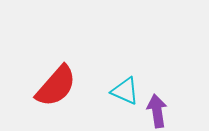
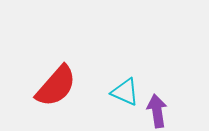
cyan triangle: moved 1 px down
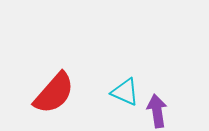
red semicircle: moved 2 px left, 7 px down
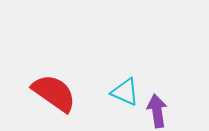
red semicircle: rotated 96 degrees counterclockwise
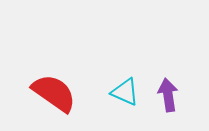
purple arrow: moved 11 px right, 16 px up
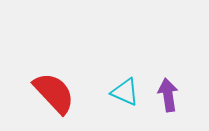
red semicircle: rotated 12 degrees clockwise
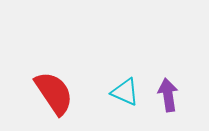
red semicircle: rotated 9 degrees clockwise
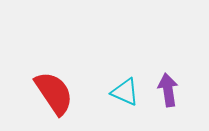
purple arrow: moved 5 px up
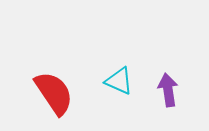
cyan triangle: moved 6 px left, 11 px up
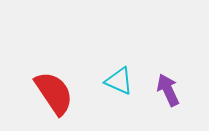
purple arrow: rotated 16 degrees counterclockwise
